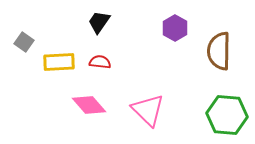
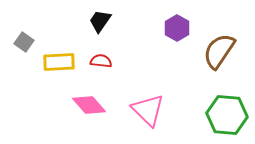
black trapezoid: moved 1 px right, 1 px up
purple hexagon: moved 2 px right
brown semicircle: rotated 33 degrees clockwise
red semicircle: moved 1 px right, 1 px up
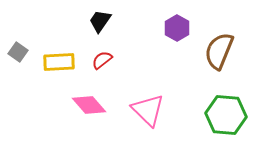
gray square: moved 6 px left, 10 px down
brown semicircle: rotated 12 degrees counterclockwise
red semicircle: moved 1 px right, 1 px up; rotated 45 degrees counterclockwise
green hexagon: moved 1 px left
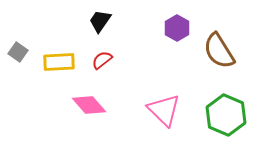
brown semicircle: rotated 54 degrees counterclockwise
pink triangle: moved 16 px right
green hexagon: rotated 18 degrees clockwise
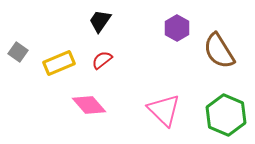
yellow rectangle: moved 1 px down; rotated 20 degrees counterclockwise
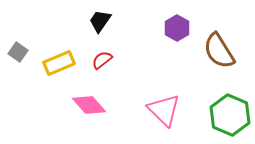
green hexagon: moved 4 px right
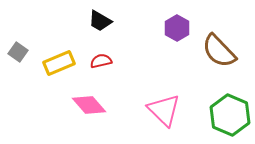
black trapezoid: rotated 95 degrees counterclockwise
brown semicircle: rotated 12 degrees counterclockwise
red semicircle: moved 1 px left, 1 px down; rotated 25 degrees clockwise
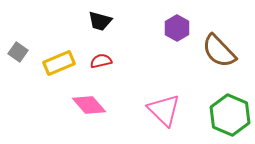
black trapezoid: rotated 15 degrees counterclockwise
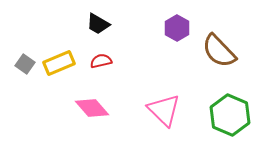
black trapezoid: moved 2 px left, 3 px down; rotated 15 degrees clockwise
gray square: moved 7 px right, 12 px down
pink diamond: moved 3 px right, 3 px down
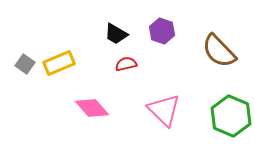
black trapezoid: moved 18 px right, 10 px down
purple hexagon: moved 15 px left, 3 px down; rotated 10 degrees counterclockwise
red semicircle: moved 25 px right, 3 px down
green hexagon: moved 1 px right, 1 px down
